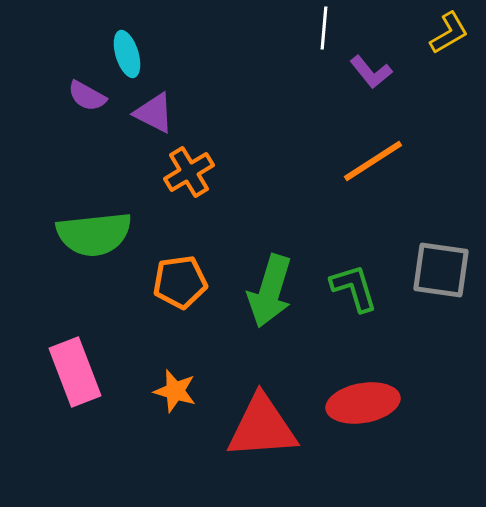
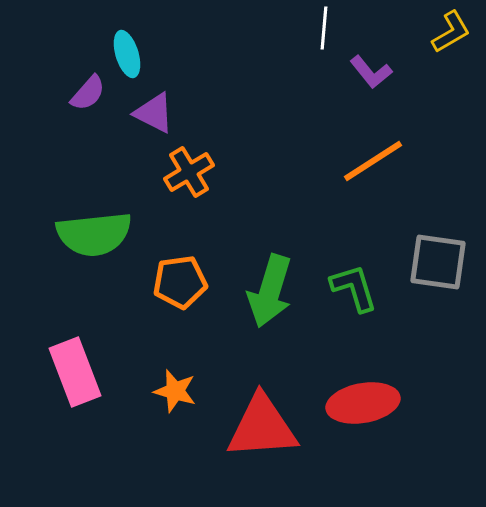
yellow L-shape: moved 2 px right, 1 px up
purple semicircle: moved 1 px right, 3 px up; rotated 78 degrees counterclockwise
gray square: moved 3 px left, 8 px up
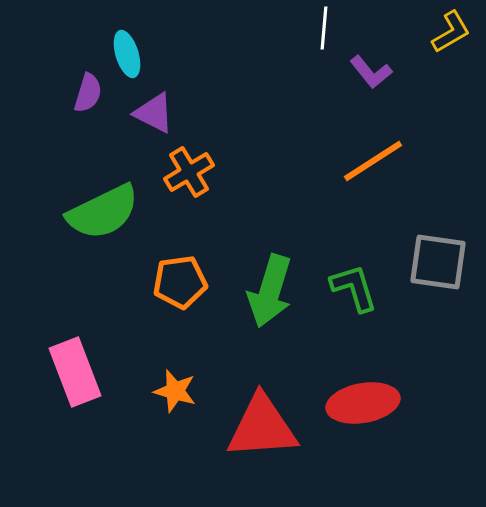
purple semicircle: rotated 24 degrees counterclockwise
green semicircle: moved 9 px right, 22 px up; rotated 20 degrees counterclockwise
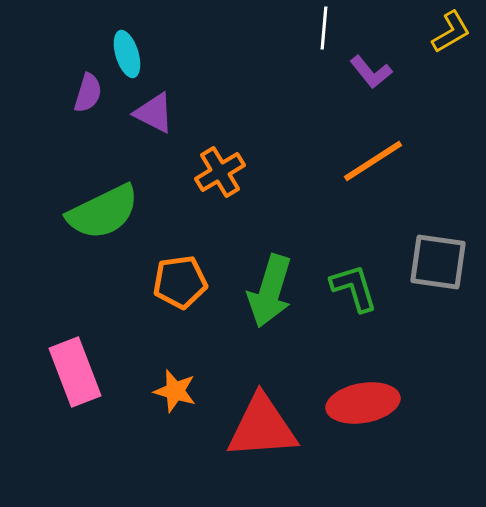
orange cross: moved 31 px right
